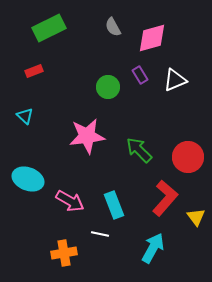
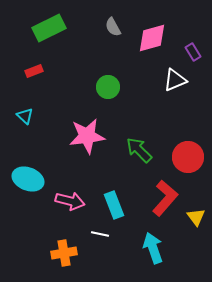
purple rectangle: moved 53 px right, 23 px up
pink arrow: rotated 16 degrees counterclockwise
cyan arrow: rotated 48 degrees counterclockwise
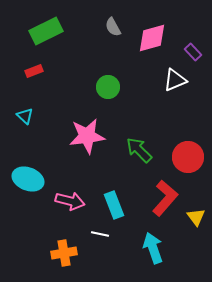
green rectangle: moved 3 px left, 3 px down
purple rectangle: rotated 12 degrees counterclockwise
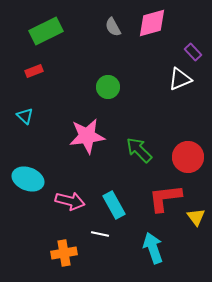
pink diamond: moved 15 px up
white triangle: moved 5 px right, 1 px up
red L-shape: rotated 138 degrees counterclockwise
cyan rectangle: rotated 8 degrees counterclockwise
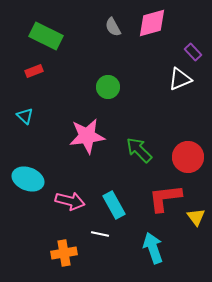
green rectangle: moved 5 px down; rotated 52 degrees clockwise
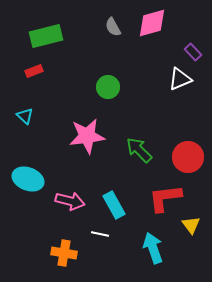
green rectangle: rotated 40 degrees counterclockwise
yellow triangle: moved 5 px left, 8 px down
orange cross: rotated 20 degrees clockwise
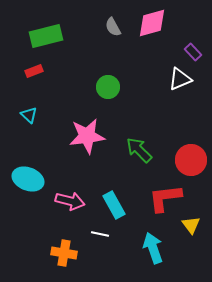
cyan triangle: moved 4 px right, 1 px up
red circle: moved 3 px right, 3 px down
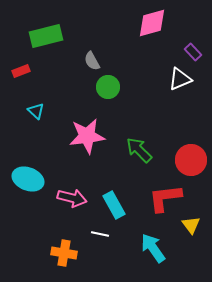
gray semicircle: moved 21 px left, 34 px down
red rectangle: moved 13 px left
cyan triangle: moved 7 px right, 4 px up
pink arrow: moved 2 px right, 3 px up
cyan arrow: rotated 16 degrees counterclockwise
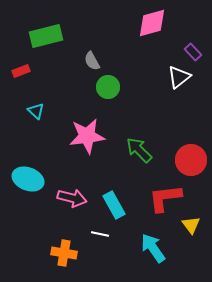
white triangle: moved 1 px left, 2 px up; rotated 15 degrees counterclockwise
